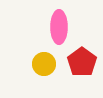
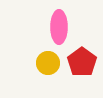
yellow circle: moved 4 px right, 1 px up
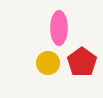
pink ellipse: moved 1 px down
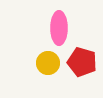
red pentagon: rotated 20 degrees counterclockwise
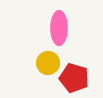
red pentagon: moved 8 px left, 16 px down
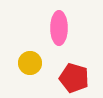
yellow circle: moved 18 px left
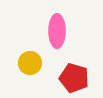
pink ellipse: moved 2 px left, 3 px down
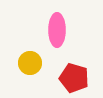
pink ellipse: moved 1 px up
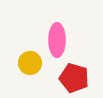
pink ellipse: moved 10 px down
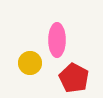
red pentagon: rotated 12 degrees clockwise
